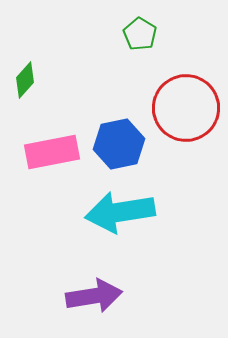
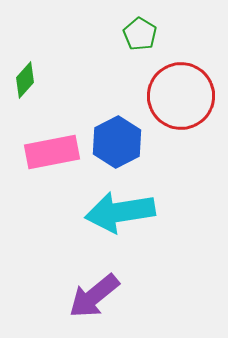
red circle: moved 5 px left, 12 px up
blue hexagon: moved 2 px left, 2 px up; rotated 15 degrees counterclockwise
purple arrow: rotated 150 degrees clockwise
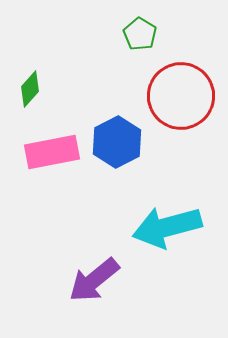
green diamond: moved 5 px right, 9 px down
cyan arrow: moved 47 px right, 15 px down; rotated 6 degrees counterclockwise
purple arrow: moved 16 px up
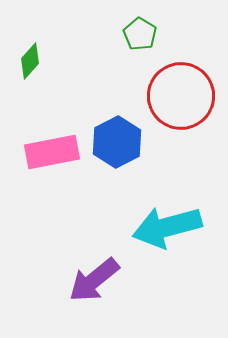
green diamond: moved 28 px up
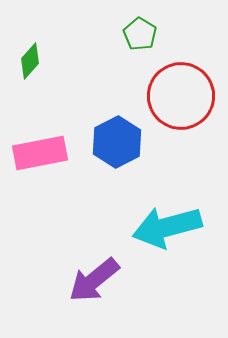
pink rectangle: moved 12 px left, 1 px down
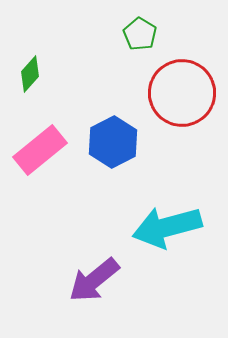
green diamond: moved 13 px down
red circle: moved 1 px right, 3 px up
blue hexagon: moved 4 px left
pink rectangle: moved 3 px up; rotated 28 degrees counterclockwise
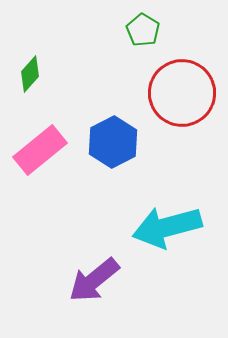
green pentagon: moved 3 px right, 4 px up
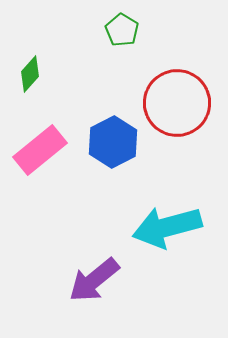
green pentagon: moved 21 px left
red circle: moved 5 px left, 10 px down
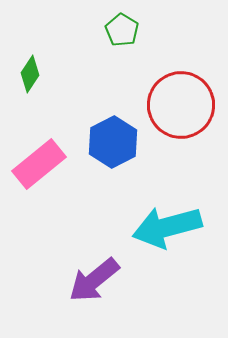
green diamond: rotated 9 degrees counterclockwise
red circle: moved 4 px right, 2 px down
pink rectangle: moved 1 px left, 14 px down
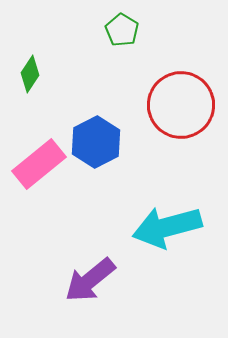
blue hexagon: moved 17 px left
purple arrow: moved 4 px left
